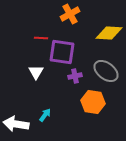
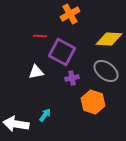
yellow diamond: moved 6 px down
red line: moved 1 px left, 2 px up
purple square: rotated 20 degrees clockwise
white triangle: rotated 49 degrees clockwise
purple cross: moved 3 px left, 2 px down
orange hexagon: rotated 10 degrees clockwise
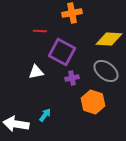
orange cross: moved 2 px right, 1 px up; rotated 18 degrees clockwise
red line: moved 5 px up
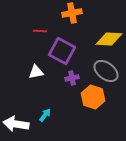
purple square: moved 1 px up
orange hexagon: moved 5 px up
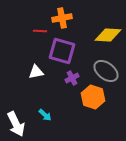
orange cross: moved 10 px left, 5 px down
yellow diamond: moved 1 px left, 4 px up
purple square: rotated 12 degrees counterclockwise
purple cross: rotated 16 degrees counterclockwise
cyan arrow: rotated 96 degrees clockwise
white arrow: rotated 125 degrees counterclockwise
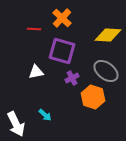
orange cross: rotated 36 degrees counterclockwise
red line: moved 6 px left, 2 px up
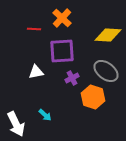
purple square: rotated 20 degrees counterclockwise
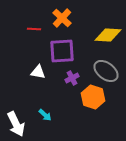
white triangle: moved 2 px right; rotated 21 degrees clockwise
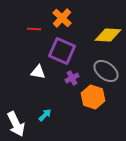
purple square: rotated 28 degrees clockwise
cyan arrow: rotated 88 degrees counterclockwise
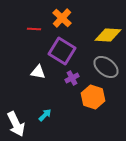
purple square: rotated 8 degrees clockwise
gray ellipse: moved 4 px up
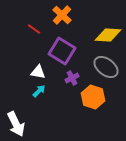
orange cross: moved 3 px up
red line: rotated 32 degrees clockwise
cyan arrow: moved 6 px left, 24 px up
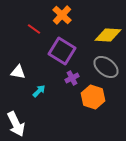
white triangle: moved 20 px left
